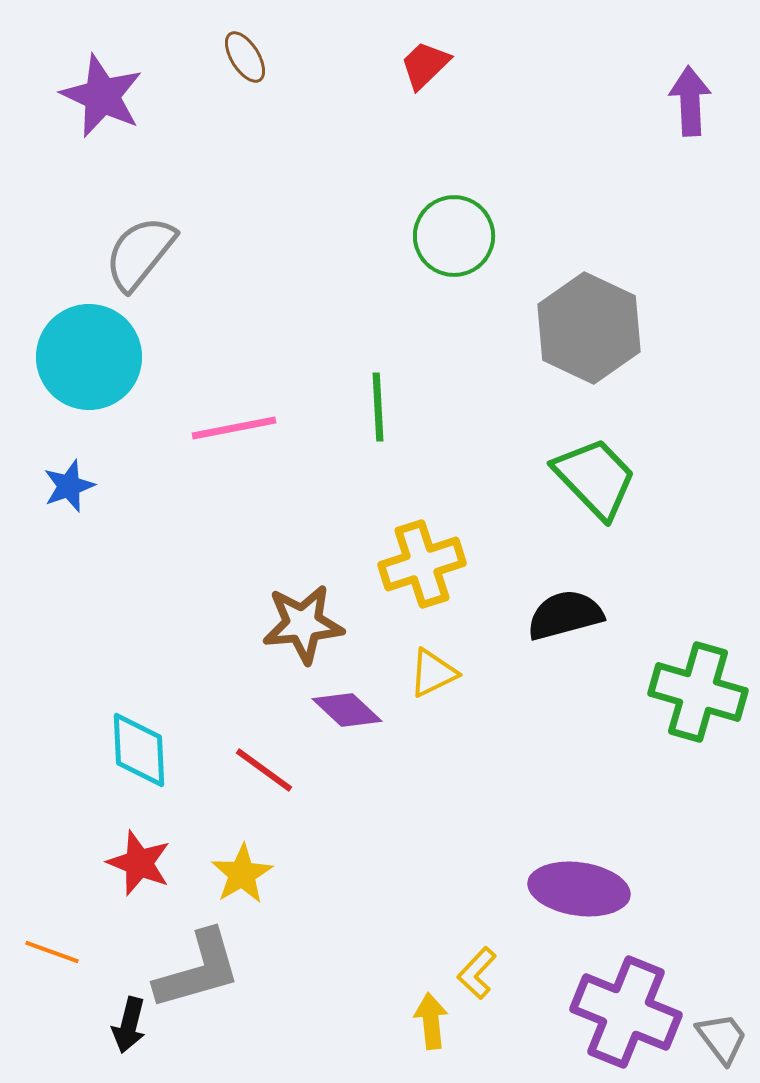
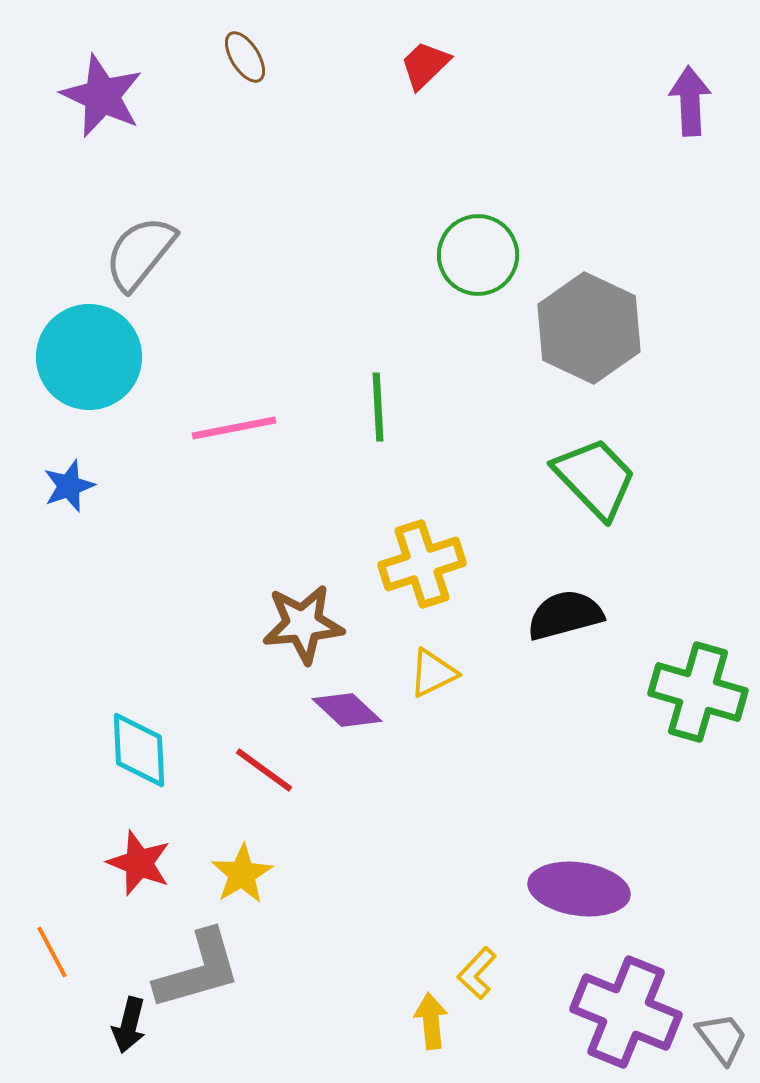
green circle: moved 24 px right, 19 px down
orange line: rotated 42 degrees clockwise
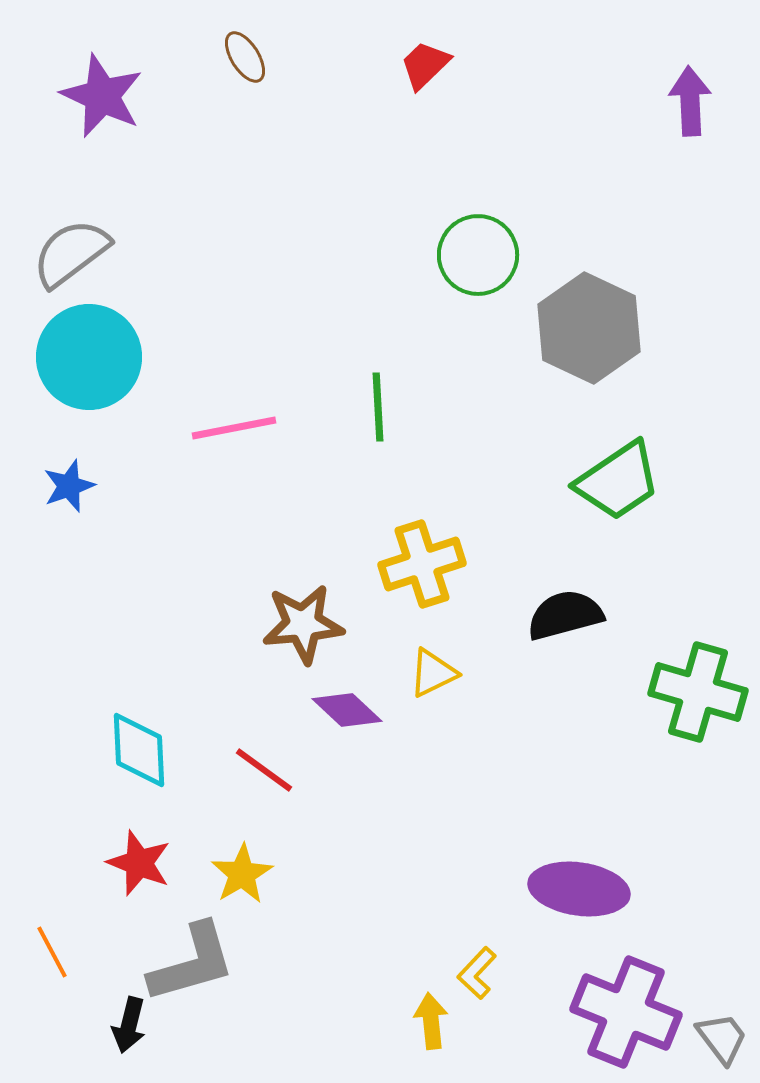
gray semicircle: moved 69 px left; rotated 14 degrees clockwise
green trapezoid: moved 23 px right, 3 px down; rotated 100 degrees clockwise
gray L-shape: moved 6 px left, 7 px up
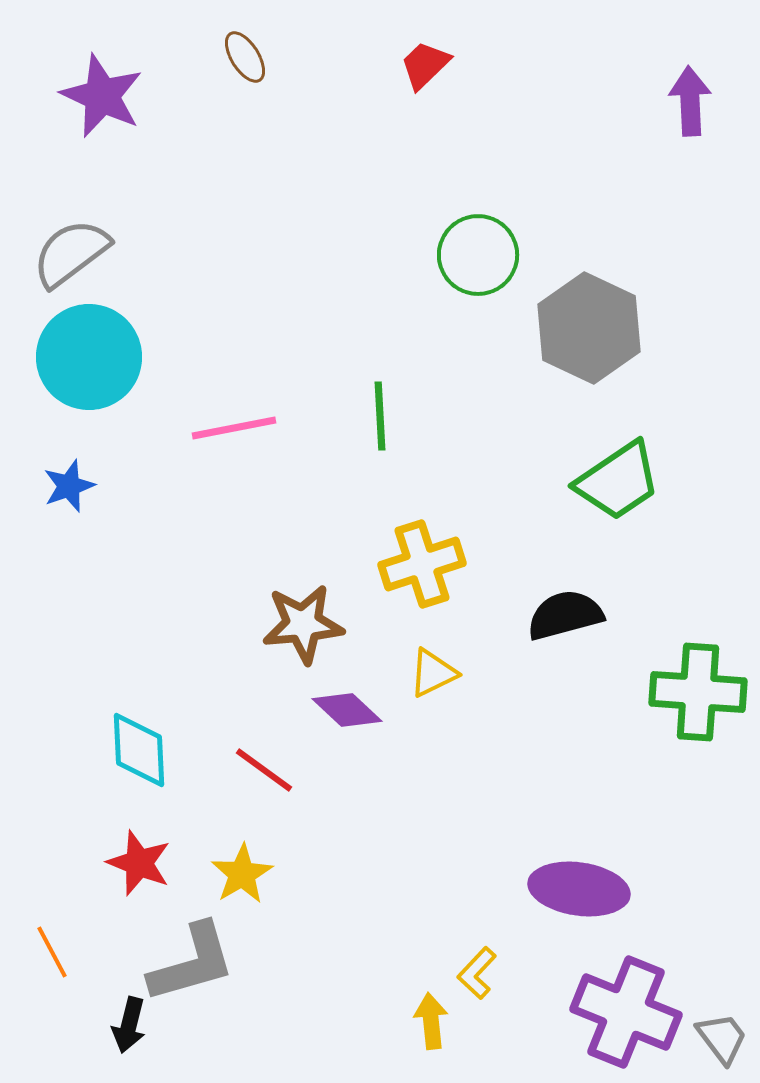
green line: moved 2 px right, 9 px down
green cross: rotated 12 degrees counterclockwise
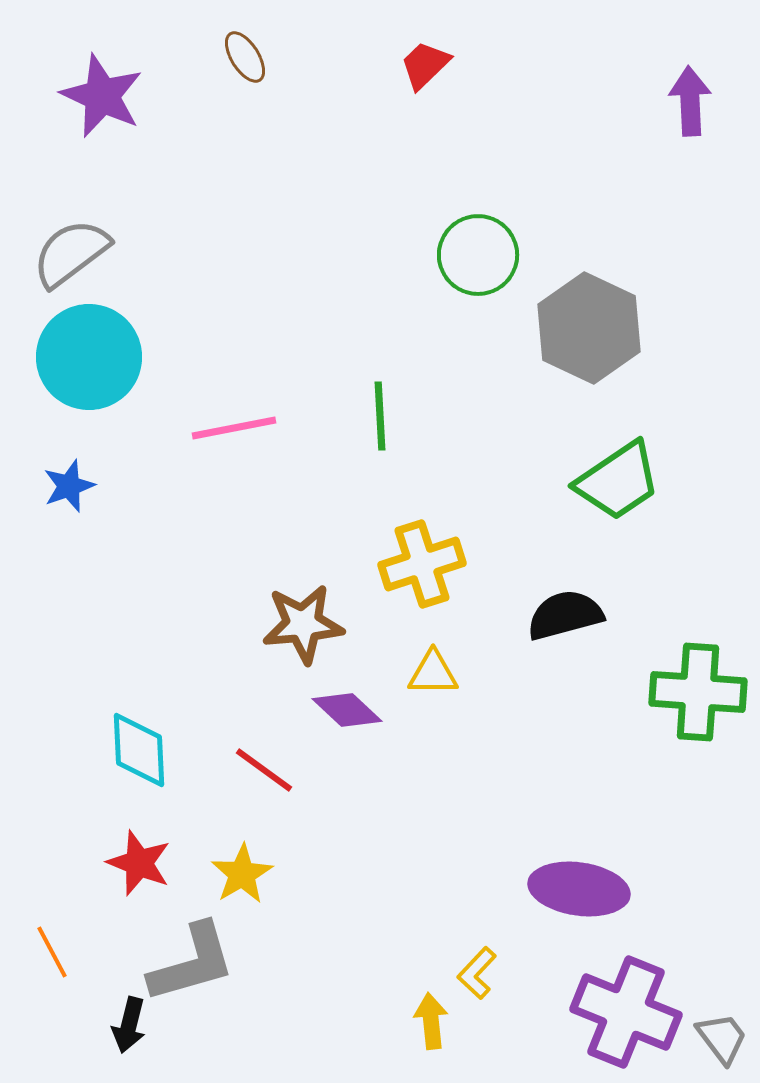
yellow triangle: rotated 26 degrees clockwise
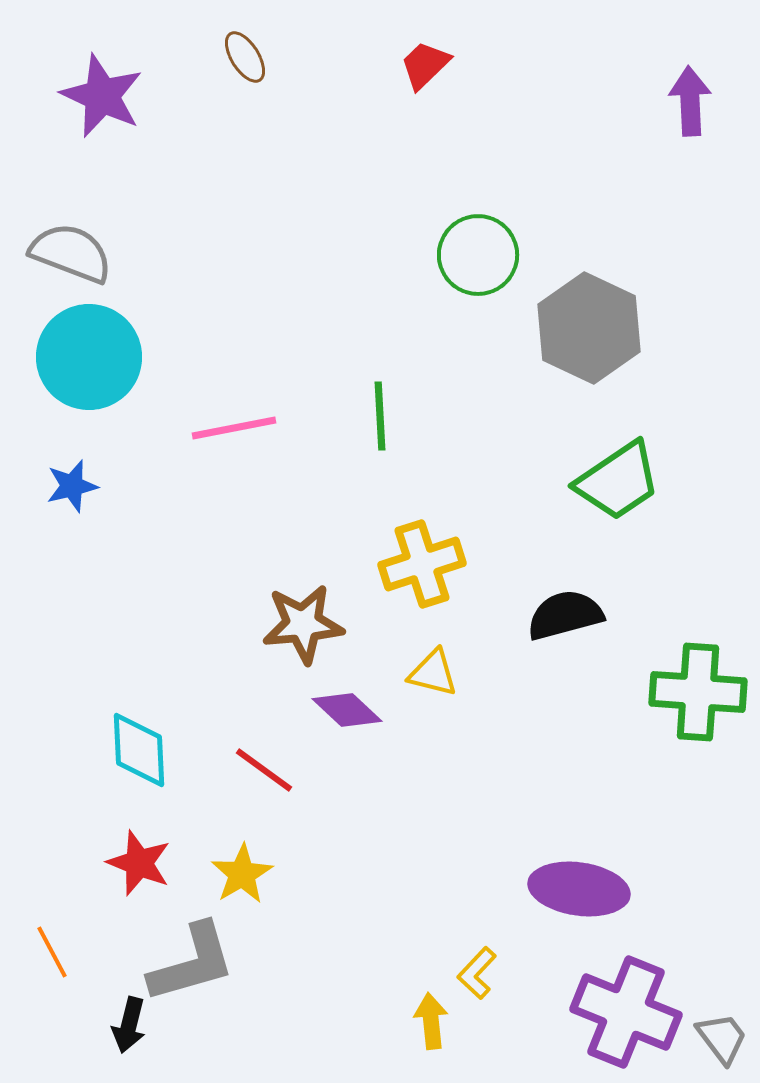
gray semicircle: rotated 58 degrees clockwise
blue star: moved 3 px right; rotated 6 degrees clockwise
yellow triangle: rotated 14 degrees clockwise
